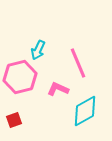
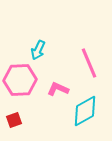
pink line: moved 11 px right
pink hexagon: moved 3 px down; rotated 12 degrees clockwise
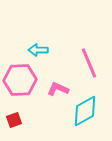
cyan arrow: rotated 66 degrees clockwise
